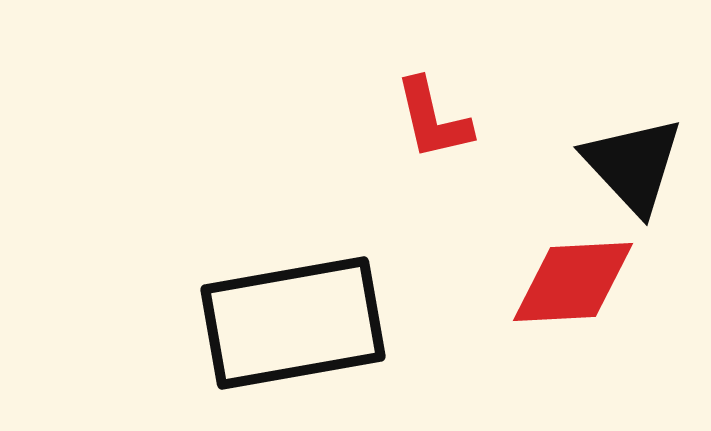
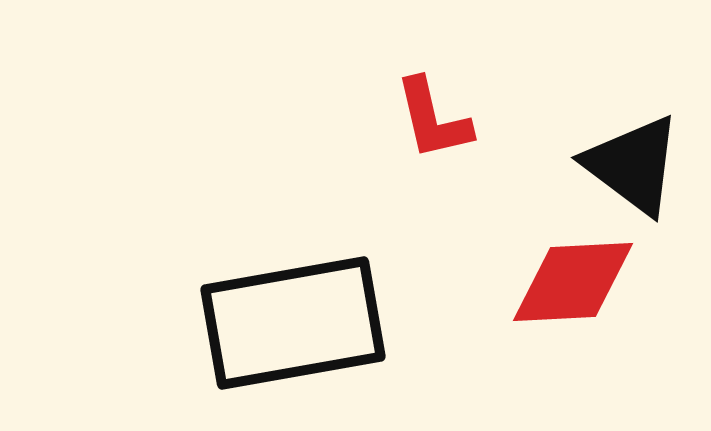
black triangle: rotated 10 degrees counterclockwise
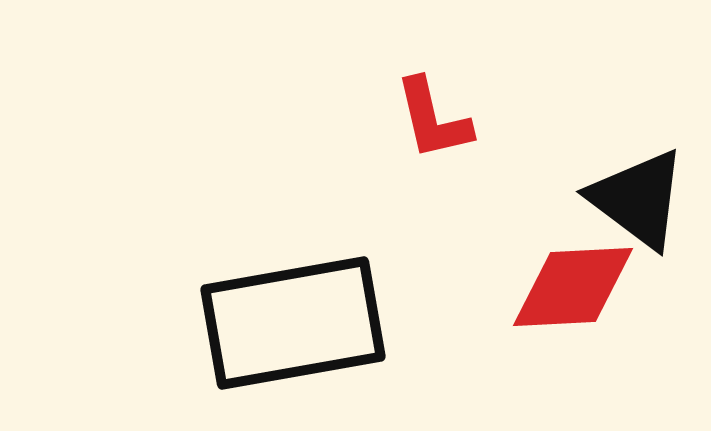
black triangle: moved 5 px right, 34 px down
red diamond: moved 5 px down
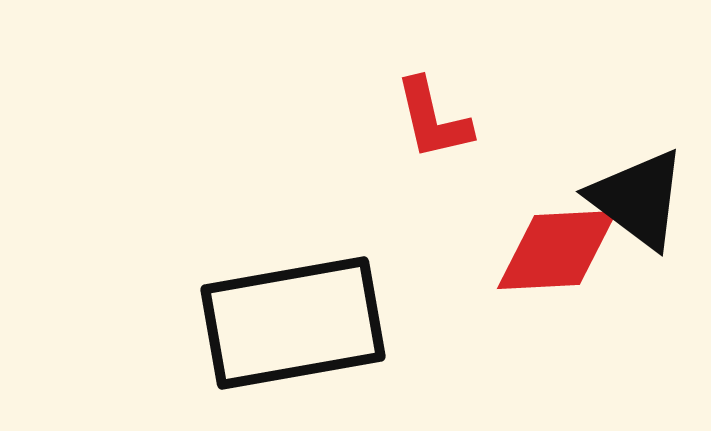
red diamond: moved 16 px left, 37 px up
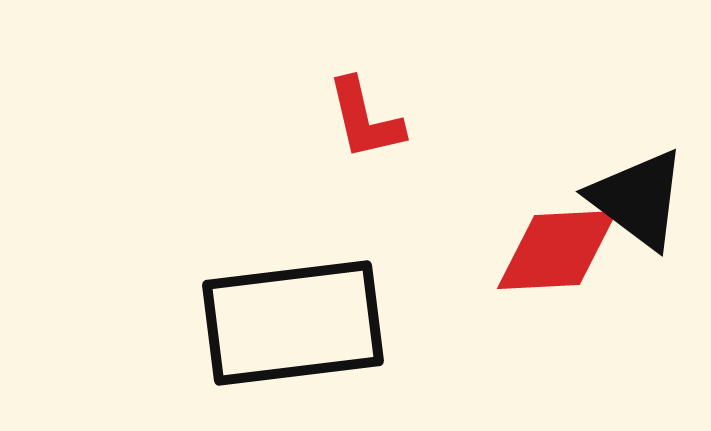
red L-shape: moved 68 px left
black rectangle: rotated 3 degrees clockwise
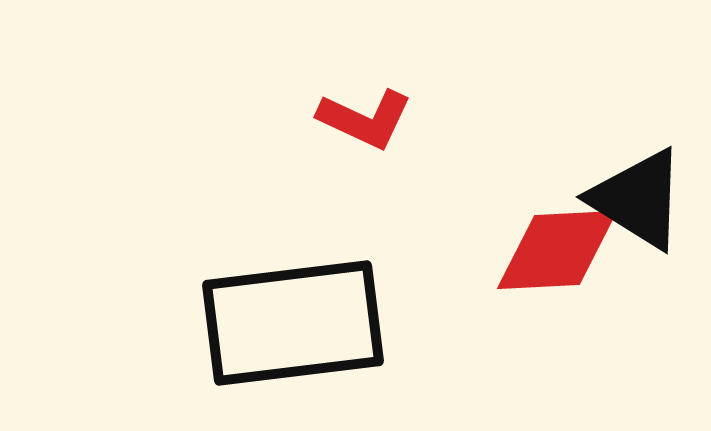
red L-shape: rotated 52 degrees counterclockwise
black triangle: rotated 5 degrees counterclockwise
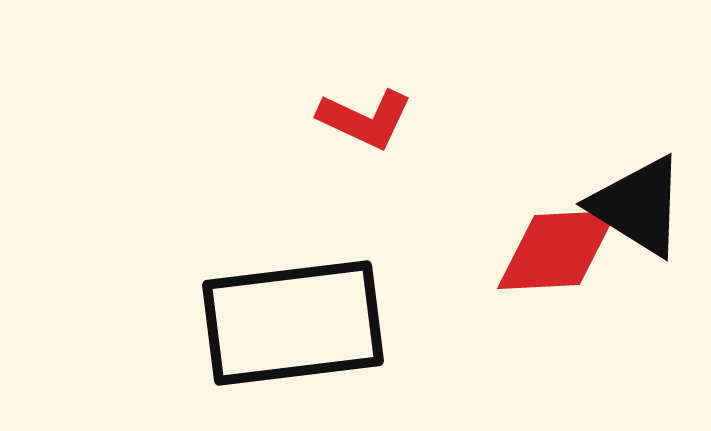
black triangle: moved 7 px down
